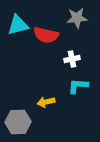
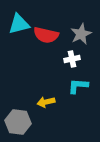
gray star: moved 4 px right, 16 px down; rotated 20 degrees counterclockwise
cyan triangle: moved 1 px right, 1 px up
gray hexagon: rotated 10 degrees clockwise
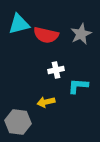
white cross: moved 16 px left, 11 px down
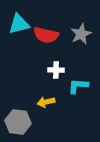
white cross: rotated 14 degrees clockwise
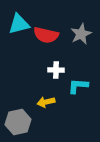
gray hexagon: rotated 20 degrees counterclockwise
